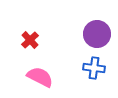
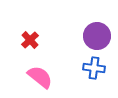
purple circle: moved 2 px down
pink semicircle: rotated 12 degrees clockwise
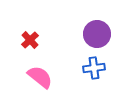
purple circle: moved 2 px up
blue cross: rotated 15 degrees counterclockwise
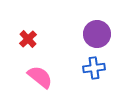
red cross: moved 2 px left, 1 px up
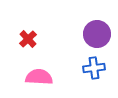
pink semicircle: moved 1 px left; rotated 36 degrees counterclockwise
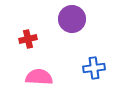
purple circle: moved 25 px left, 15 px up
red cross: rotated 30 degrees clockwise
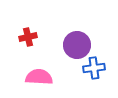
purple circle: moved 5 px right, 26 px down
red cross: moved 2 px up
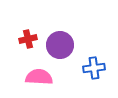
red cross: moved 2 px down
purple circle: moved 17 px left
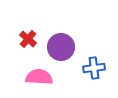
red cross: rotated 36 degrees counterclockwise
purple circle: moved 1 px right, 2 px down
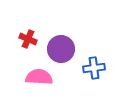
red cross: rotated 18 degrees counterclockwise
purple circle: moved 2 px down
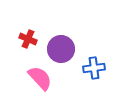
pink semicircle: moved 1 px right, 1 px down; rotated 44 degrees clockwise
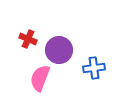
purple circle: moved 2 px left, 1 px down
pink semicircle: rotated 116 degrees counterclockwise
